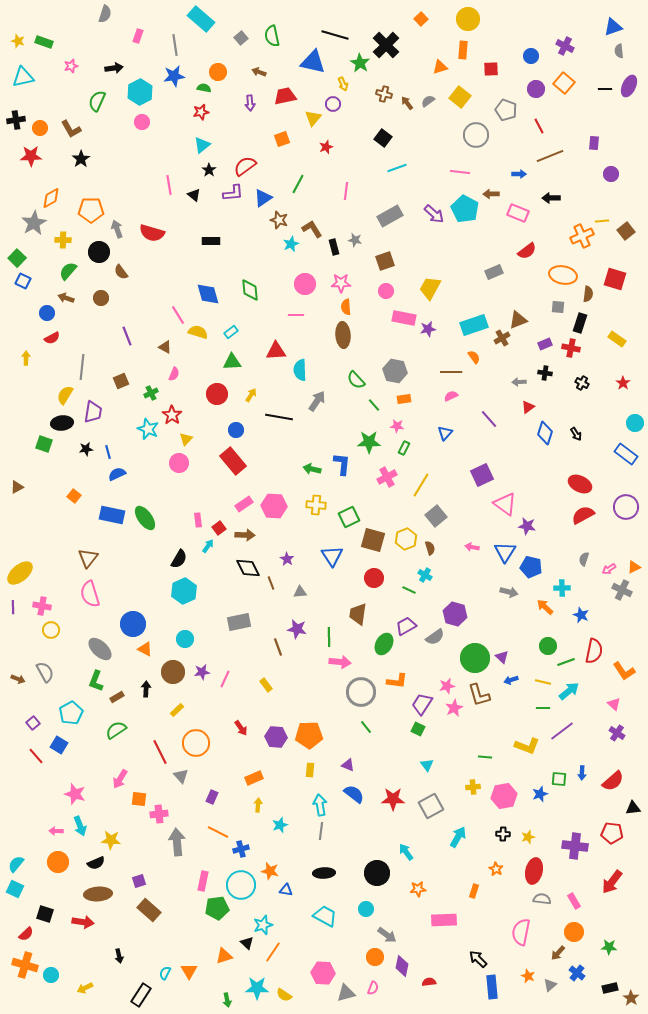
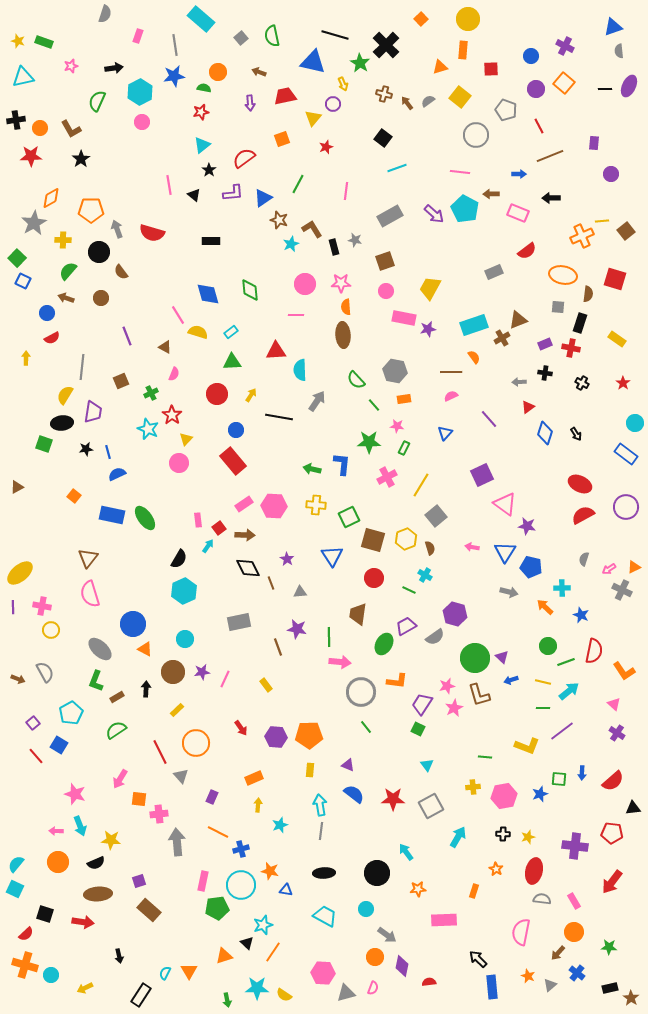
red semicircle at (245, 166): moved 1 px left, 8 px up
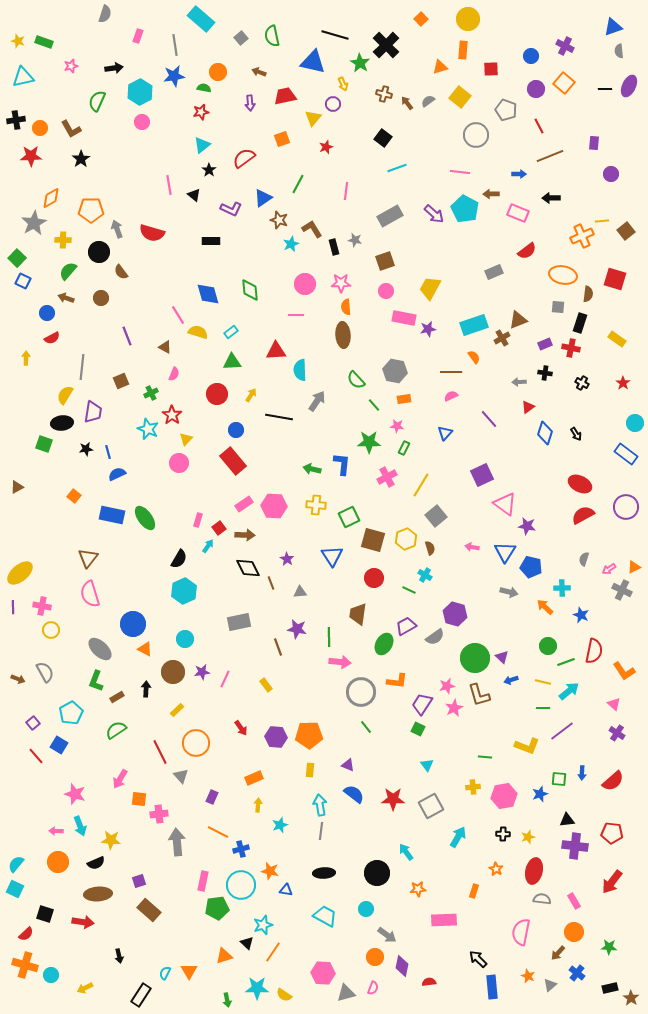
purple L-shape at (233, 193): moved 2 px left, 16 px down; rotated 30 degrees clockwise
pink rectangle at (198, 520): rotated 24 degrees clockwise
black triangle at (633, 808): moved 66 px left, 12 px down
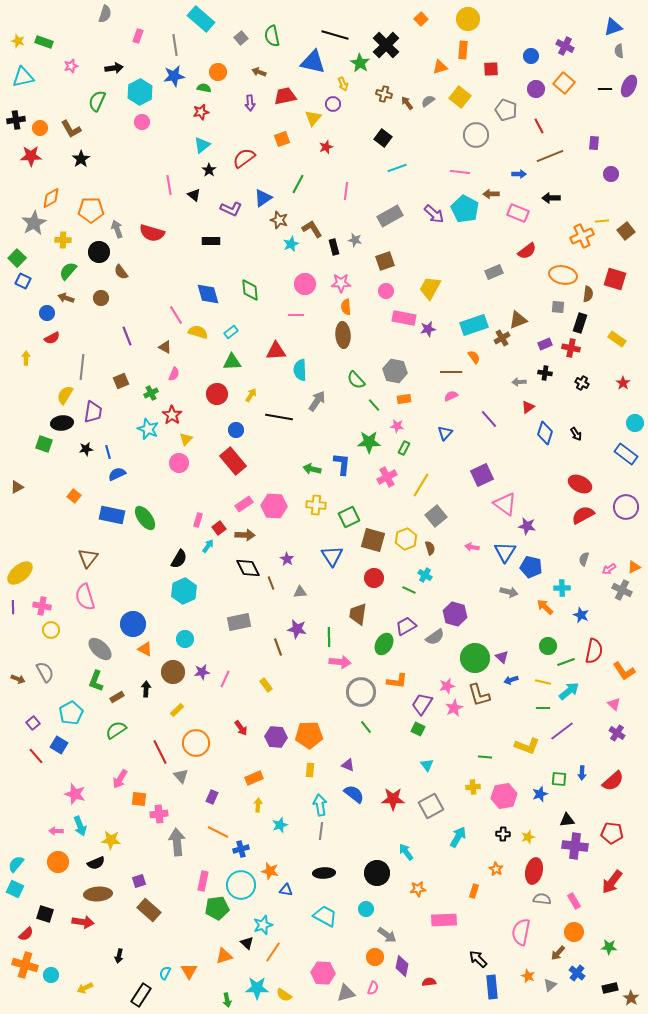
pink line at (178, 315): moved 2 px left
pink semicircle at (90, 594): moved 5 px left, 3 px down
black arrow at (119, 956): rotated 24 degrees clockwise
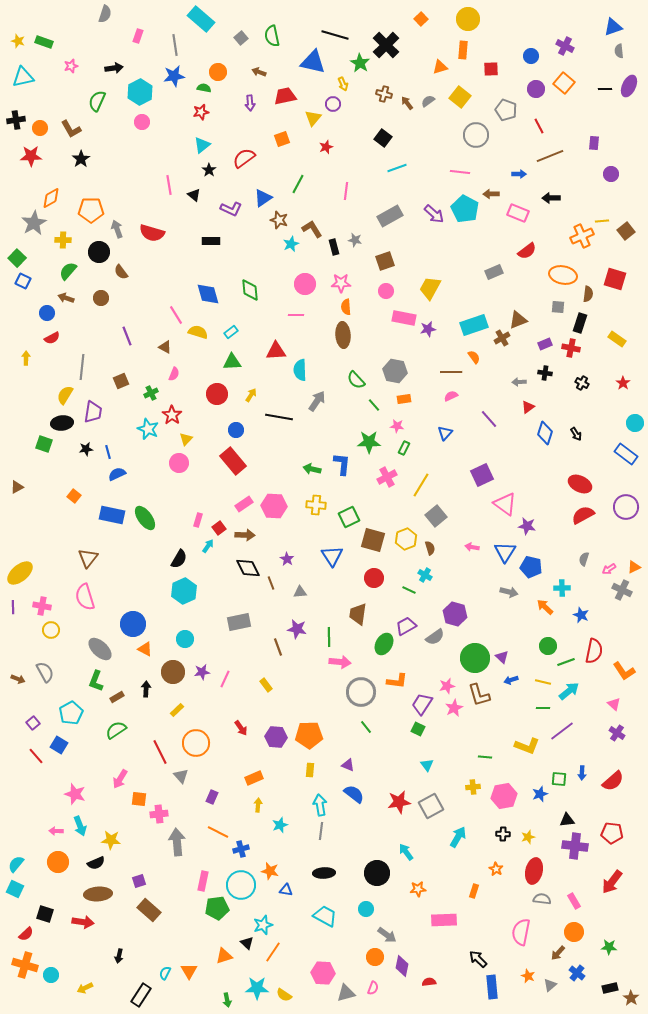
red star at (393, 799): moved 6 px right, 3 px down; rotated 10 degrees counterclockwise
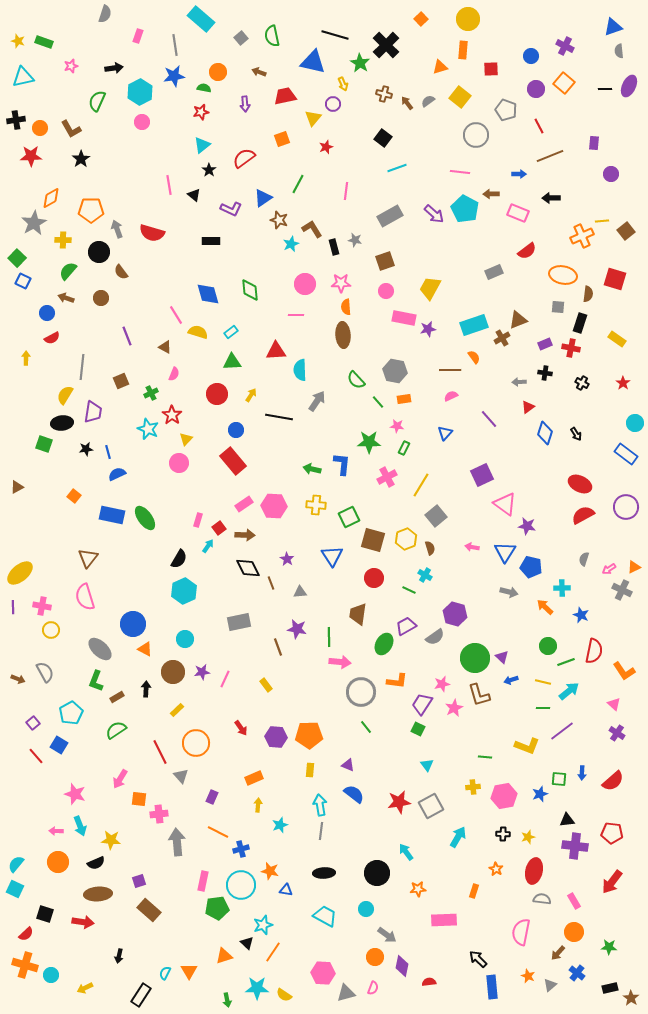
purple arrow at (250, 103): moved 5 px left, 1 px down
brown line at (451, 372): moved 1 px left, 2 px up
green line at (374, 405): moved 4 px right, 3 px up
pink star at (447, 686): moved 5 px left, 2 px up
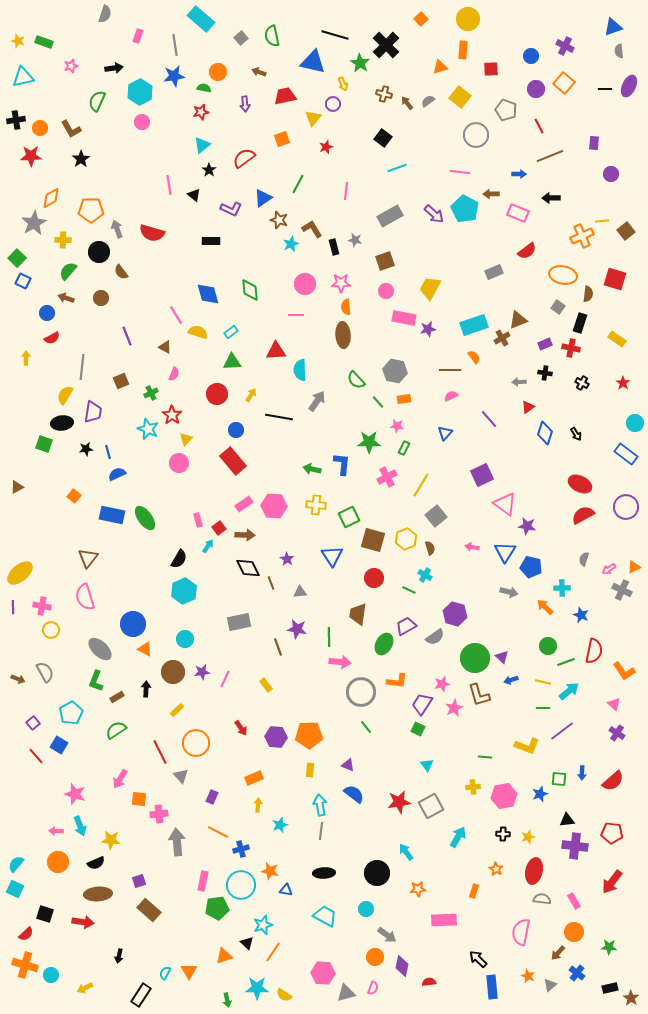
gray square at (558, 307): rotated 32 degrees clockwise
pink rectangle at (198, 520): rotated 32 degrees counterclockwise
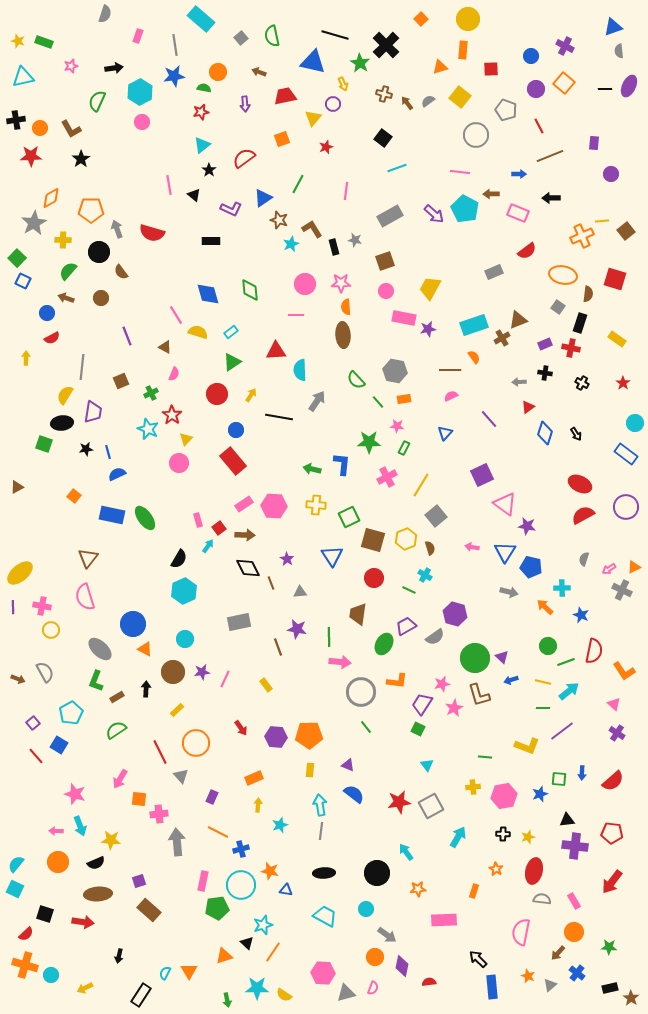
green triangle at (232, 362): rotated 30 degrees counterclockwise
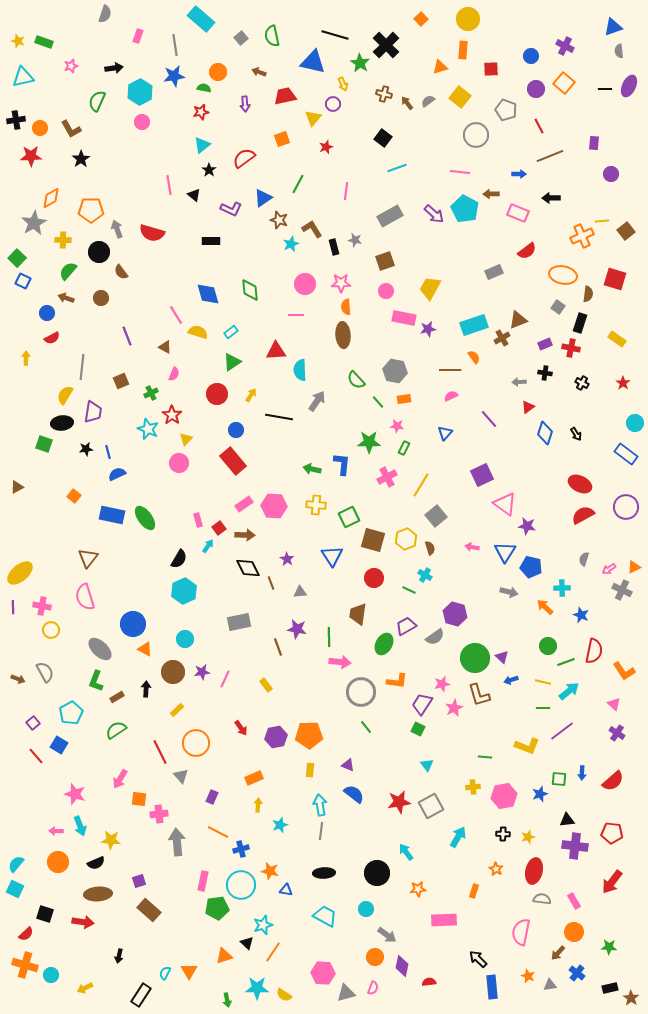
purple hexagon at (276, 737): rotated 15 degrees counterclockwise
gray triangle at (550, 985): rotated 32 degrees clockwise
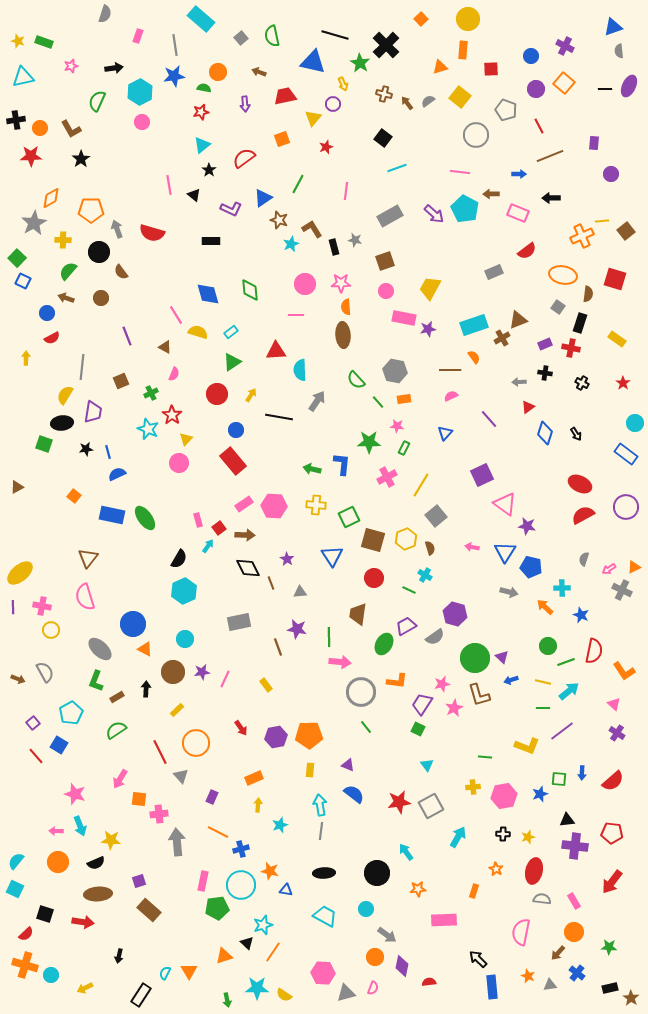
cyan semicircle at (16, 864): moved 3 px up
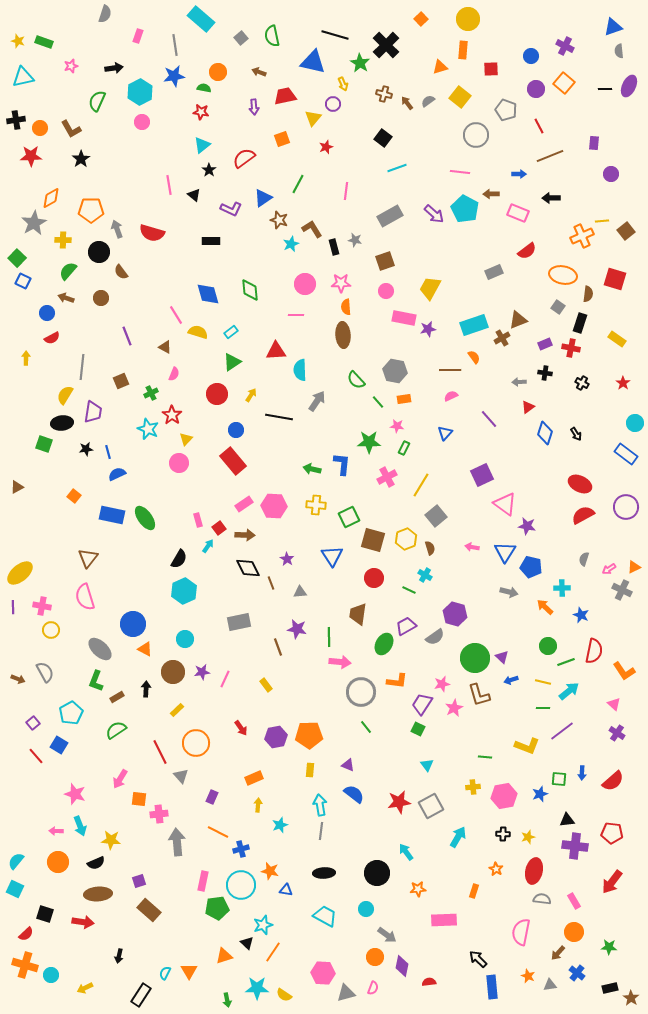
purple arrow at (245, 104): moved 9 px right, 3 px down
red star at (201, 112): rotated 21 degrees clockwise
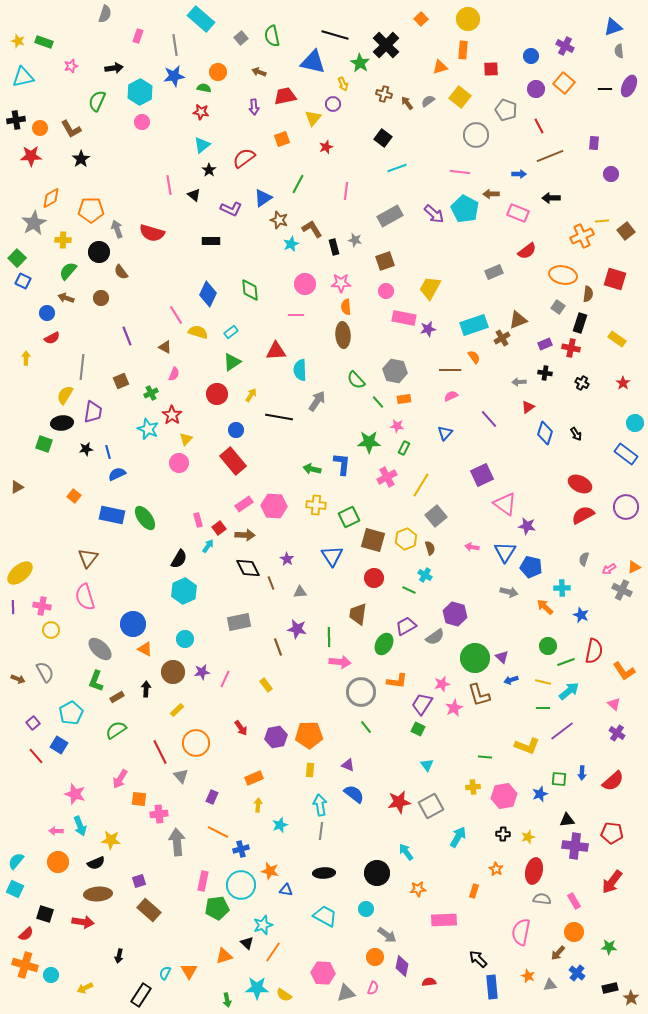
blue diamond at (208, 294): rotated 40 degrees clockwise
